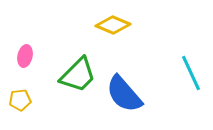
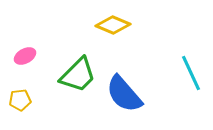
pink ellipse: rotated 50 degrees clockwise
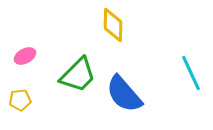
yellow diamond: rotated 68 degrees clockwise
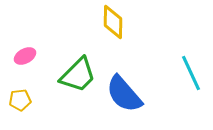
yellow diamond: moved 3 px up
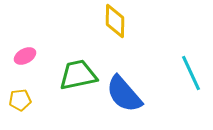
yellow diamond: moved 2 px right, 1 px up
green trapezoid: rotated 147 degrees counterclockwise
